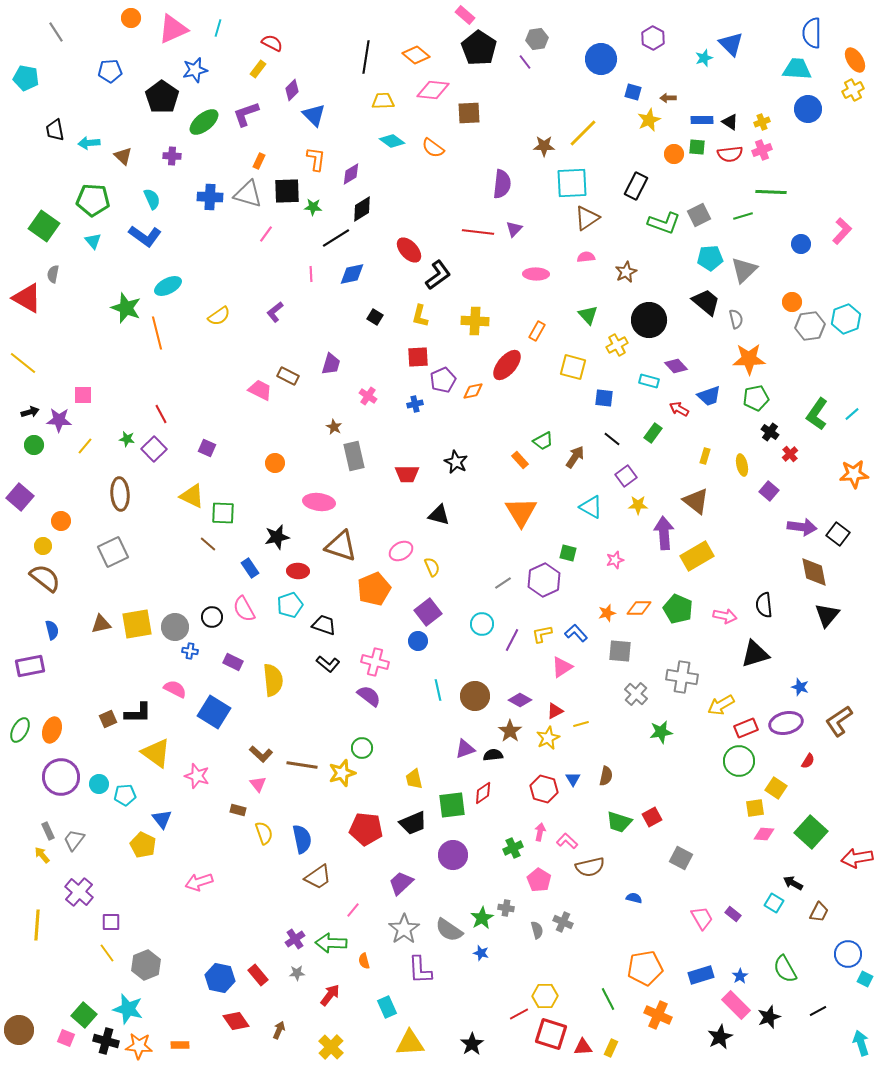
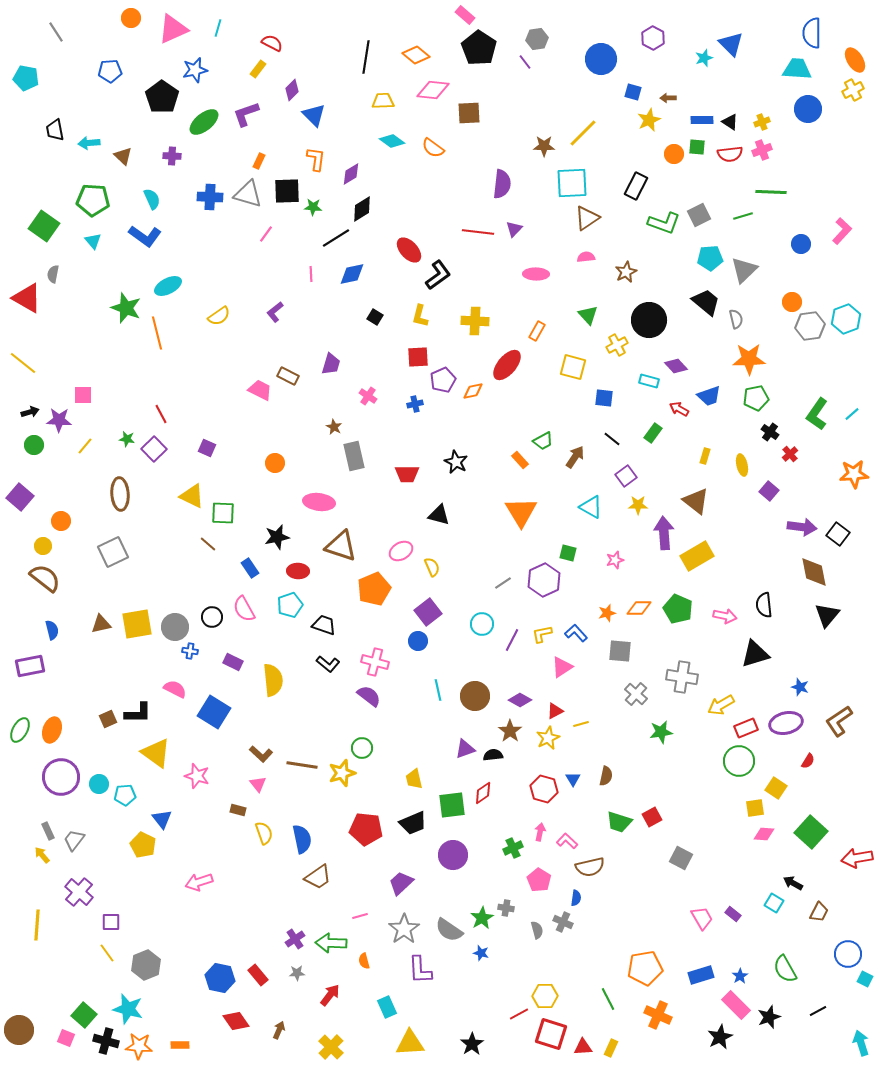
blue semicircle at (634, 898): moved 58 px left; rotated 84 degrees clockwise
pink line at (353, 910): moved 7 px right, 6 px down; rotated 35 degrees clockwise
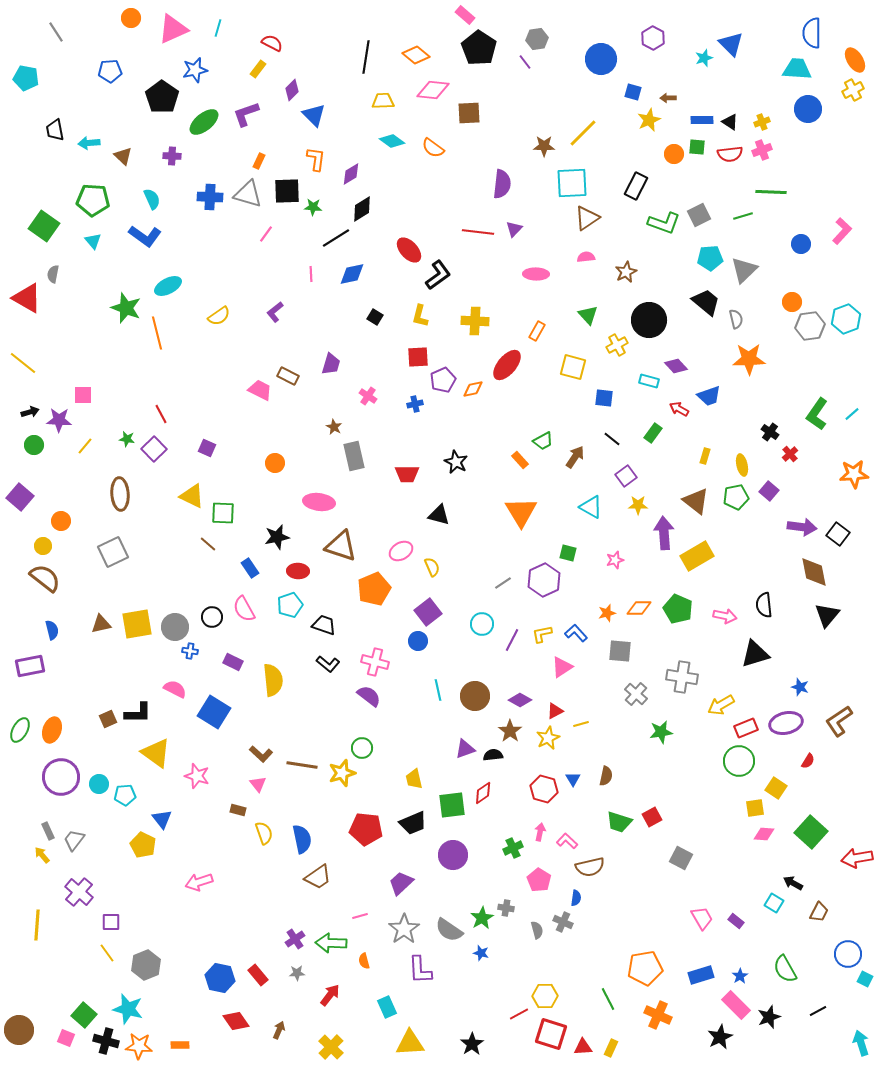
orange diamond at (473, 391): moved 2 px up
green pentagon at (756, 398): moved 20 px left, 99 px down
purple rectangle at (733, 914): moved 3 px right, 7 px down
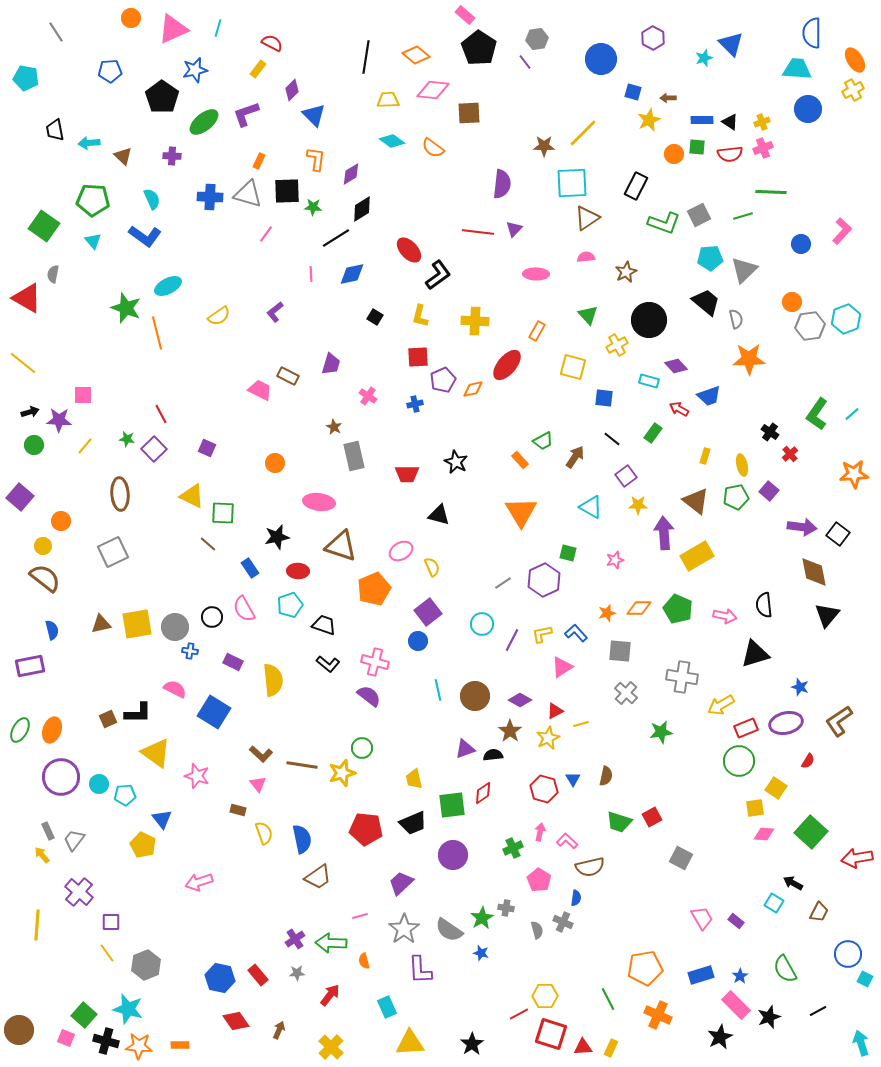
yellow trapezoid at (383, 101): moved 5 px right, 1 px up
pink cross at (762, 150): moved 1 px right, 2 px up
gray cross at (636, 694): moved 10 px left, 1 px up
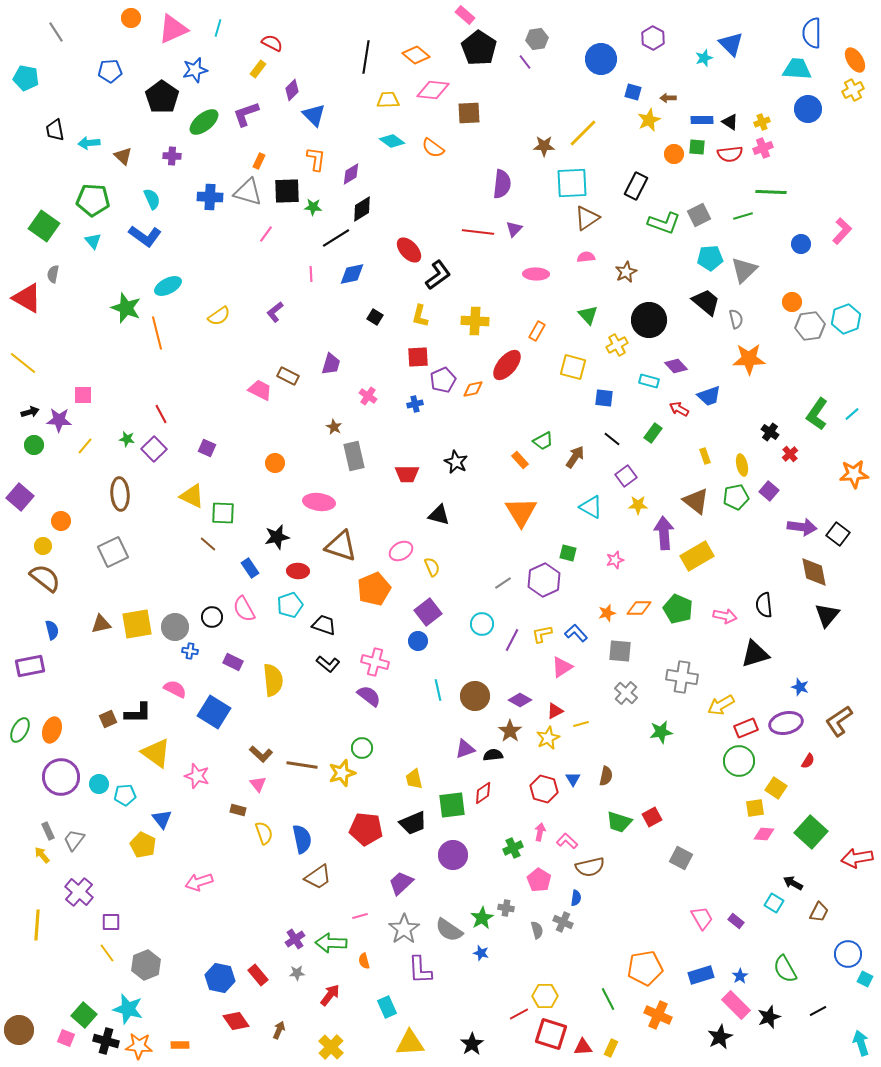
gray triangle at (248, 194): moved 2 px up
yellow rectangle at (705, 456): rotated 35 degrees counterclockwise
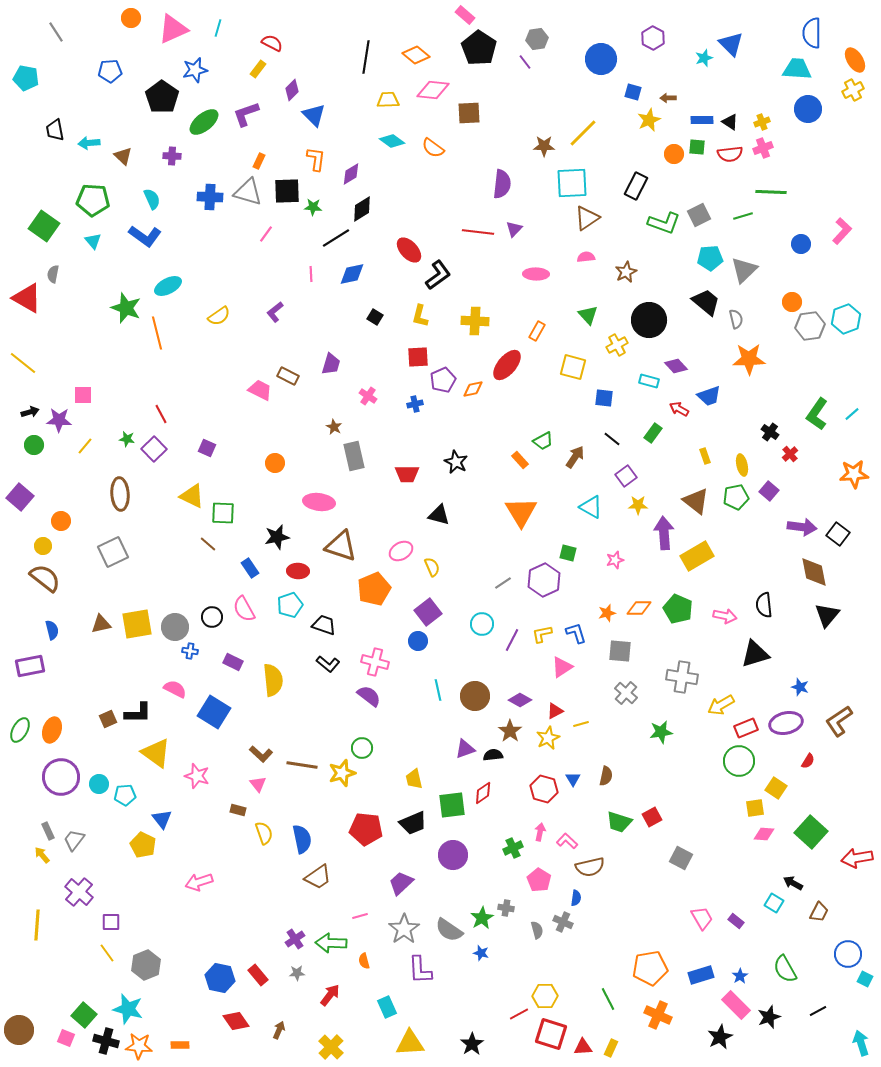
blue L-shape at (576, 633): rotated 25 degrees clockwise
orange pentagon at (645, 968): moved 5 px right
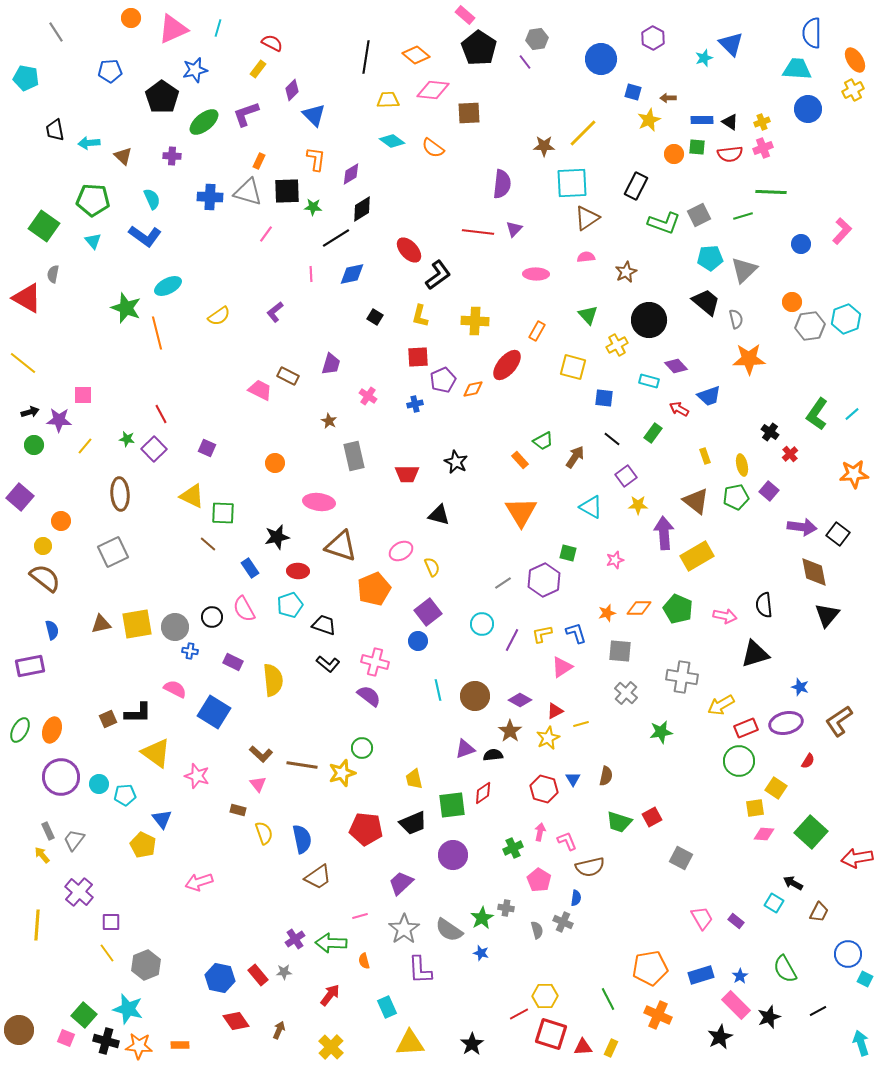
brown star at (334, 427): moved 5 px left, 6 px up
pink L-shape at (567, 841): rotated 25 degrees clockwise
gray star at (297, 973): moved 13 px left, 1 px up
